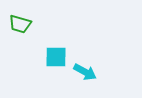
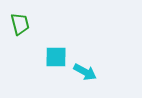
green trapezoid: rotated 120 degrees counterclockwise
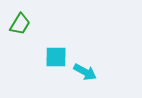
green trapezoid: rotated 45 degrees clockwise
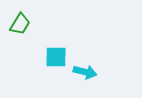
cyan arrow: rotated 15 degrees counterclockwise
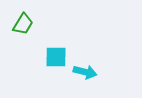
green trapezoid: moved 3 px right
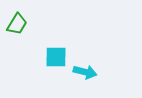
green trapezoid: moved 6 px left
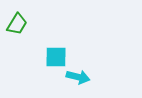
cyan arrow: moved 7 px left, 5 px down
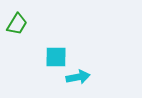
cyan arrow: rotated 25 degrees counterclockwise
